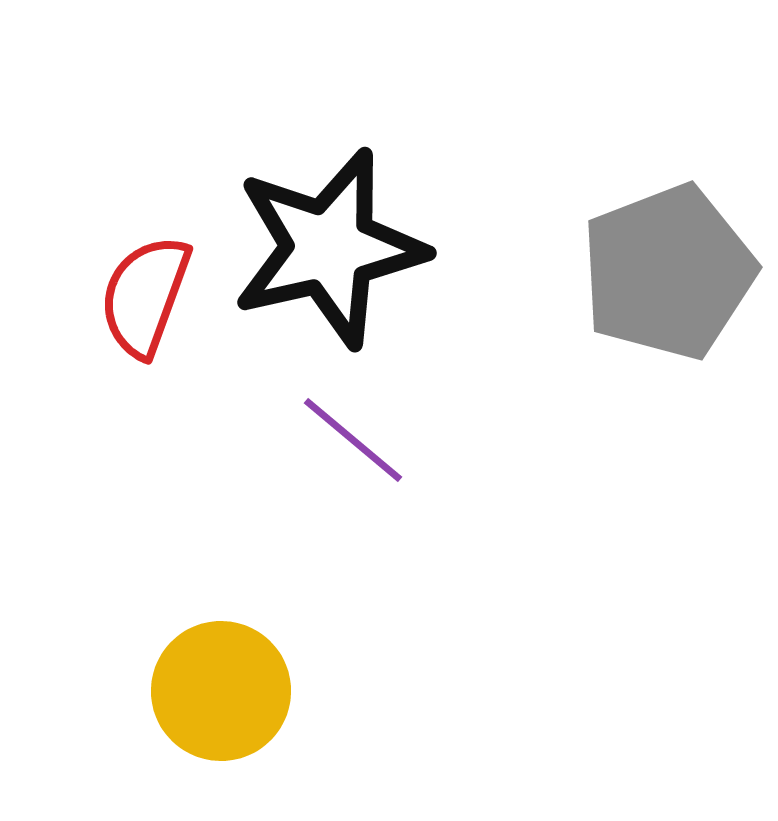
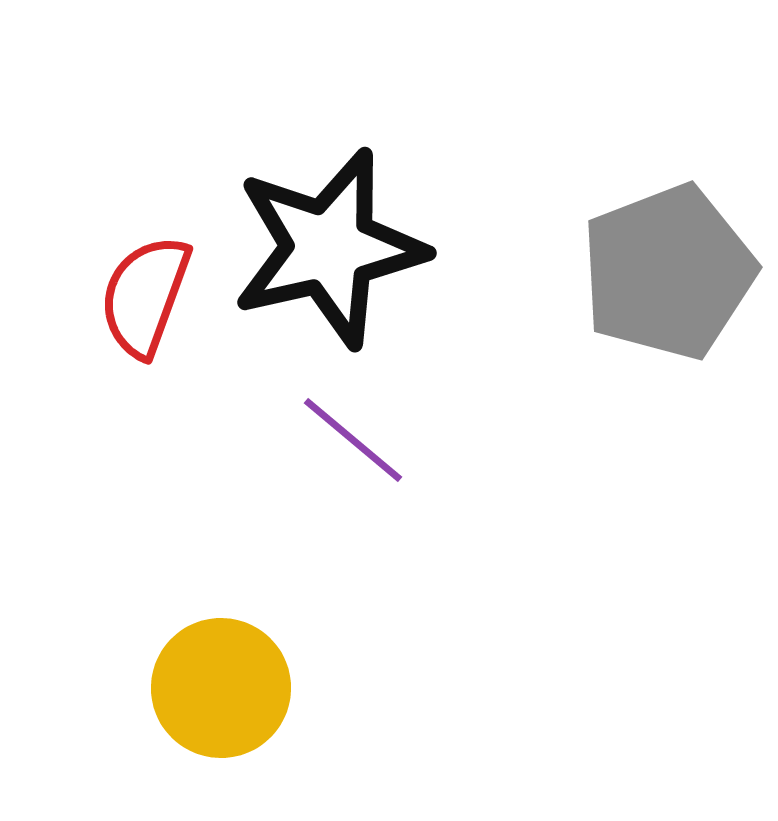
yellow circle: moved 3 px up
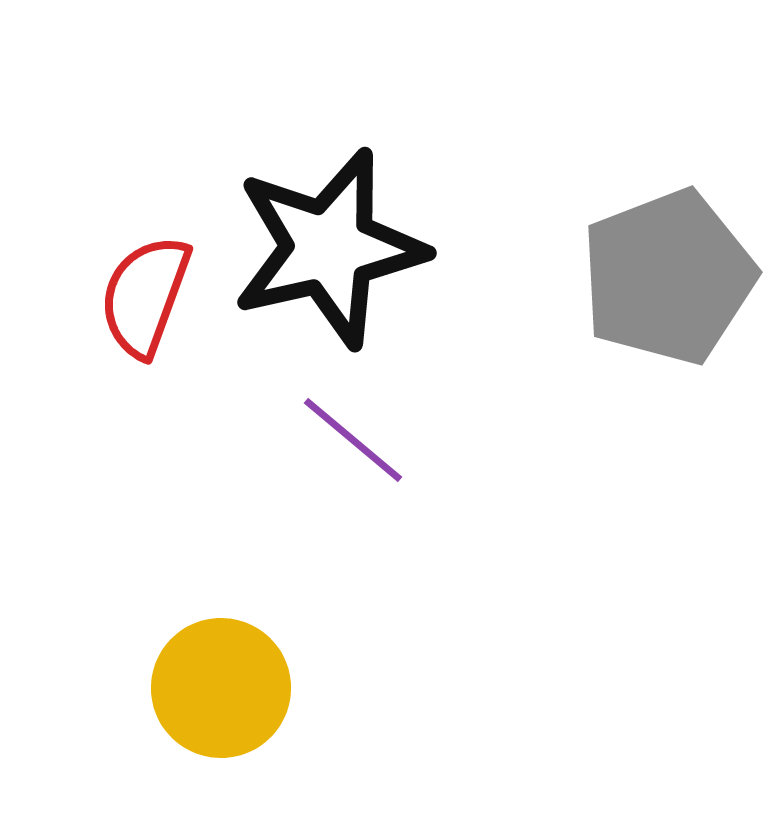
gray pentagon: moved 5 px down
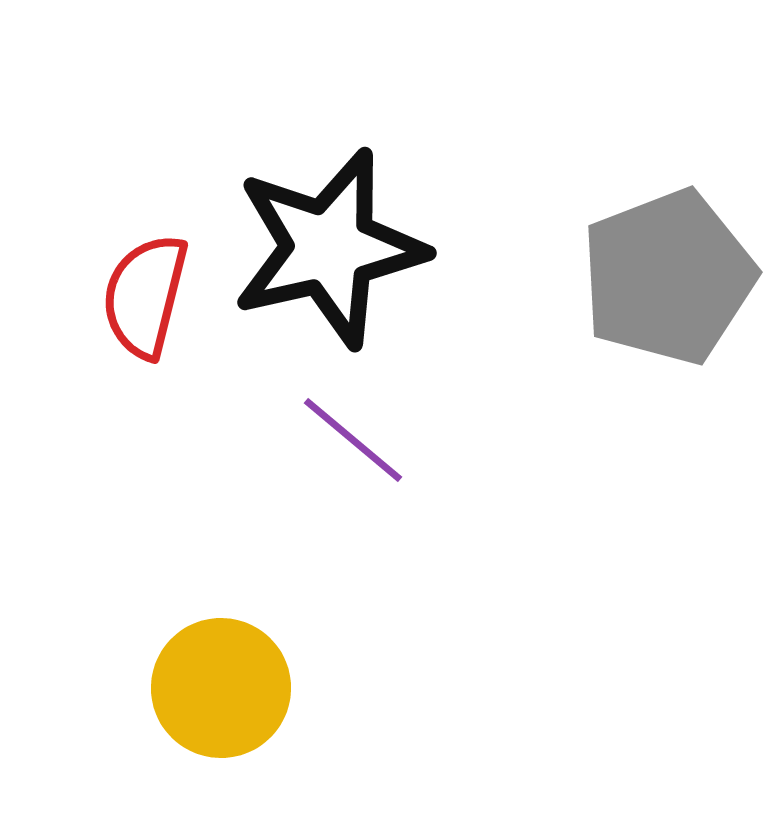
red semicircle: rotated 6 degrees counterclockwise
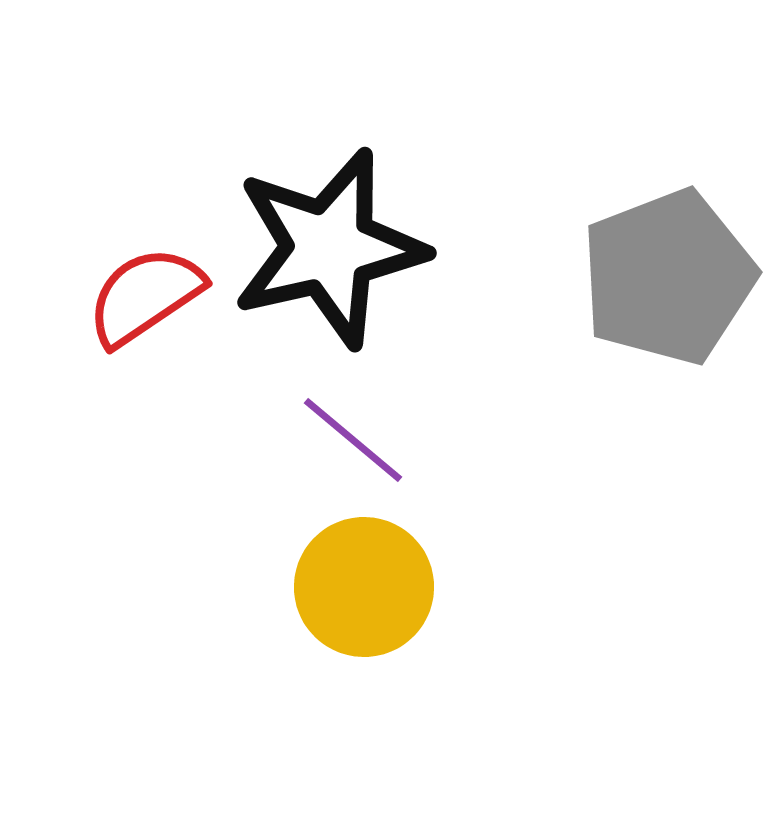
red semicircle: rotated 42 degrees clockwise
yellow circle: moved 143 px right, 101 px up
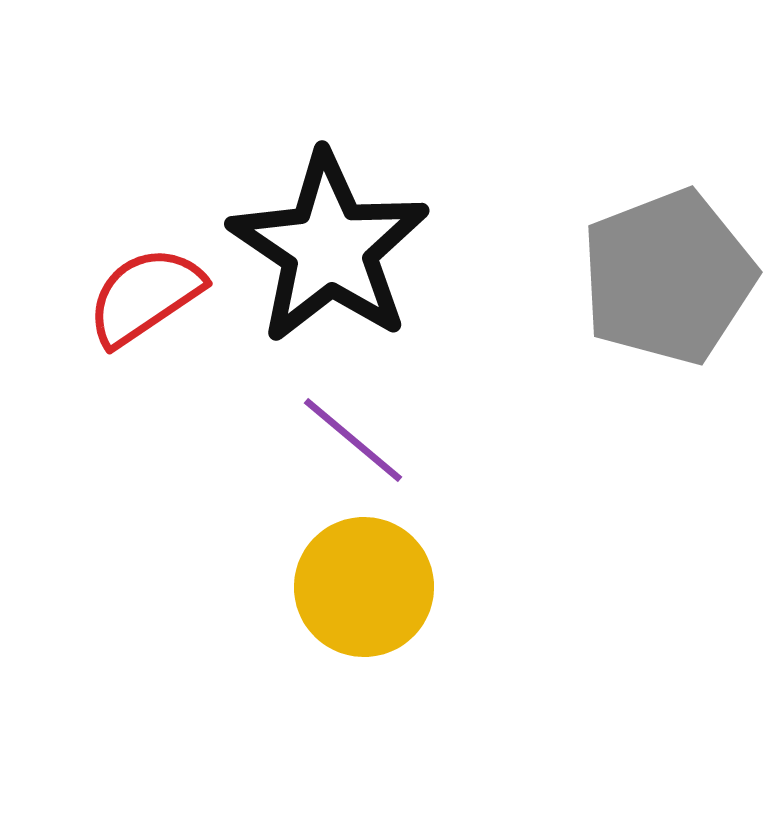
black star: rotated 25 degrees counterclockwise
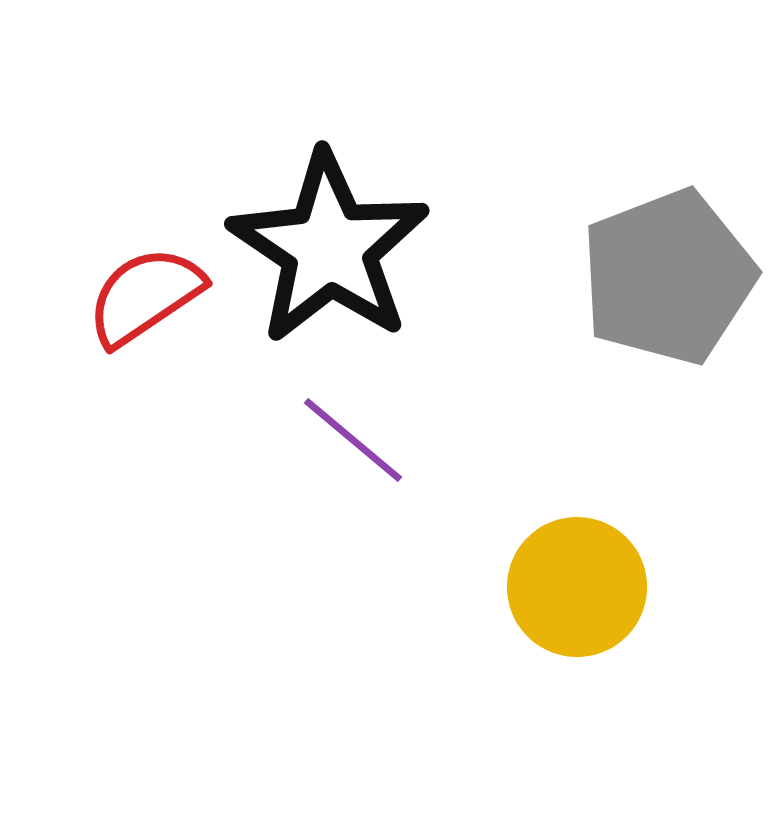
yellow circle: moved 213 px right
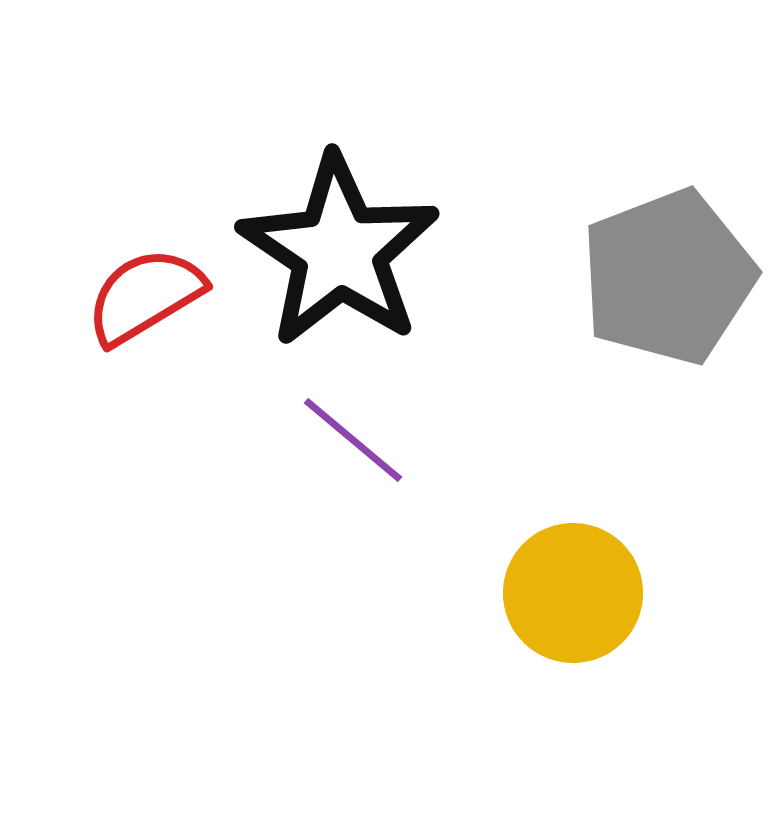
black star: moved 10 px right, 3 px down
red semicircle: rotated 3 degrees clockwise
yellow circle: moved 4 px left, 6 px down
